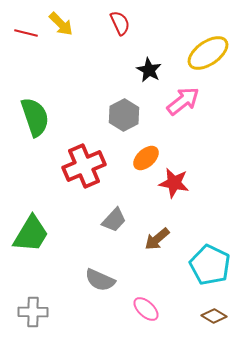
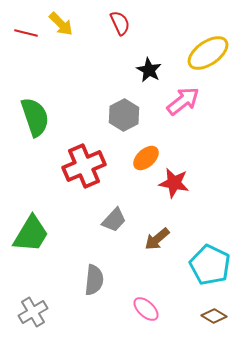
gray semicircle: moved 6 px left; rotated 108 degrees counterclockwise
gray cross: rotated 32 degrees counterclockwise
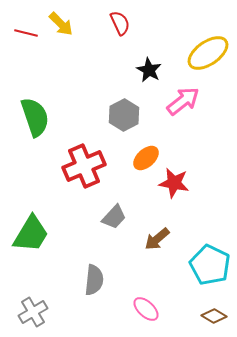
gray trapezoid: moved 3 px up
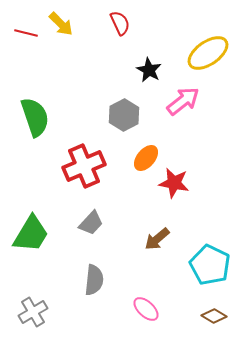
orange ellipse: rotated 8 degrees counterclockwise
gray trapezoid: moved 23 px left, 6 px down
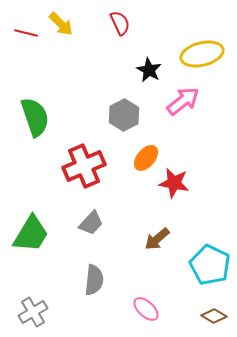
yellow ellipse: moved 6 px left, 1 px down; rotated 21 degrees clockwise
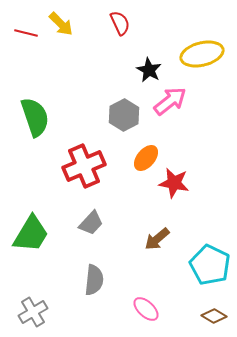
pink arrow: moved 13 px left
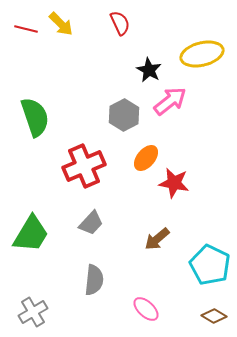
red line: moved 4 px up
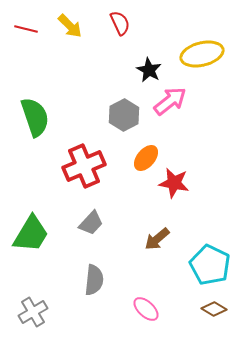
yellow arrow: moved 9 px right, 2 px down
brown diamond: moved 7 px up
